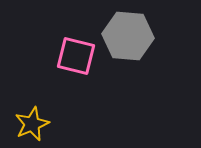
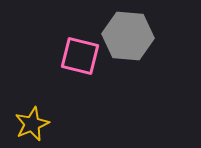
pink square: moved 4 px right
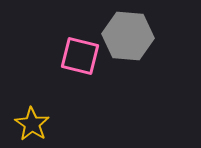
yellow star: rotated 16 degrees counterclockwise
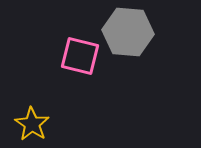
gray hexagon: moved 4 px up
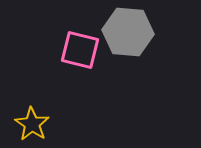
pink square: moved 6 px up
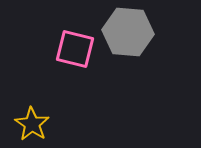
pink square: moved 5 px left, 1 px up
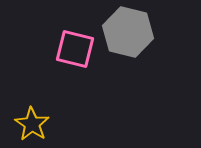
gray hexagon: rotated 9 degrees clockwise
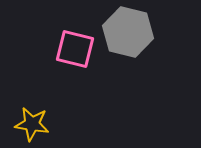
yellow star: rotated 24 degrees counterclockwise
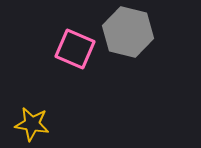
pink square: rotated 9 degrees clockwise
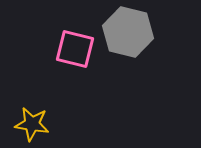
pink square: rotated 9 degrees counterclockwise
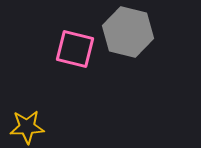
yellow star: moved 5 px left, 3 px down; rotated 12 degrees counterclockwise
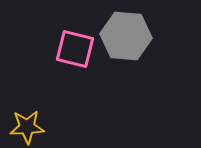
gray hexagon: moved 2 px left, 4 px down; rotated 9 degrees counterclockwise
